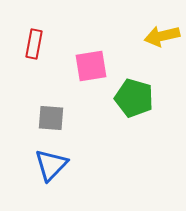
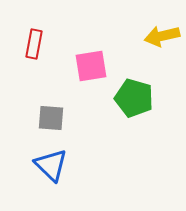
blue triangle: rotated 30 degrees counterclockwise
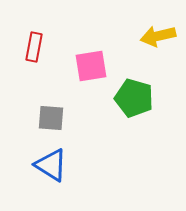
yellow arrow: moved 4 px left
red rectangle: moved 3 px down
blue triangle: rotated 12 degrees counterclockwise
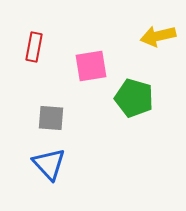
blue triangle: moved 2 px left, 1 px up; rotated 15 degrees clockwise
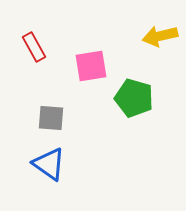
yellow arrow: moved 2 px right
red rectangle: rotated 40 degrees counterclockwise
blue triangle: rotated 12 degrees counterclockwise
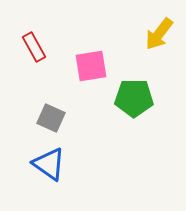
yellow arrow: moved 1 px left, 2 px up; rotated 40 degrees counterclockwise
green pentagon: rotated 15 degrees counterclockwise
gray square: rotated 20 degrees clockwise
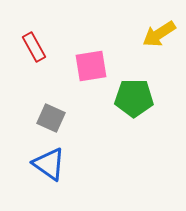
yellow arrow: rotated 20 degrees clockwise
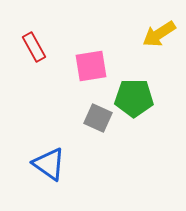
gray square: moved 47 px right
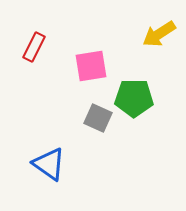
red rectangle: rotated 56 degrees clockwise
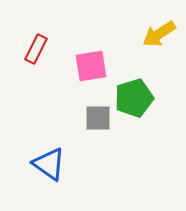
red rectangle: moved 2 px right, 2 px down
green pentagon: rotated 18 degrees counterclockwise
gray square: rotated 24 degrees counterclockwise
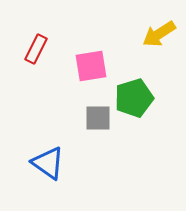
blue triangle: moved 1 px left, 1 px up
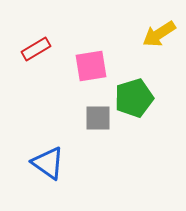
red rectangle: rotated 32 degrees clockwise
